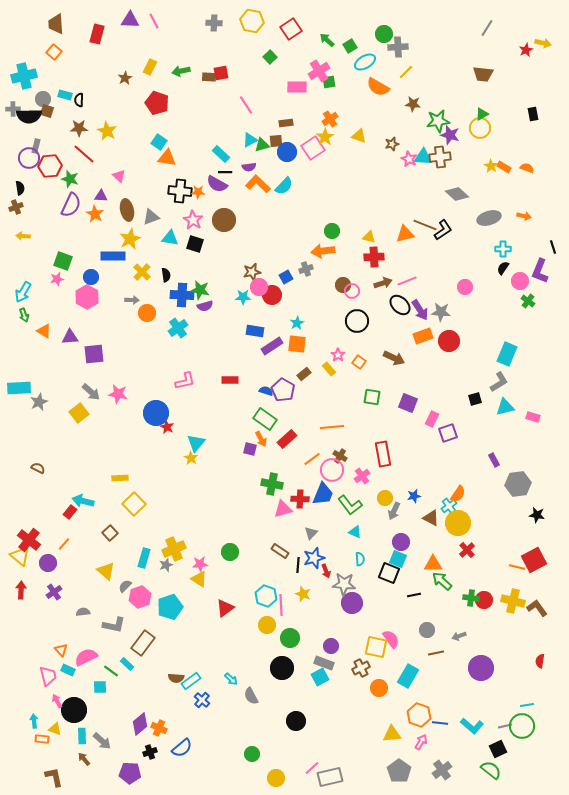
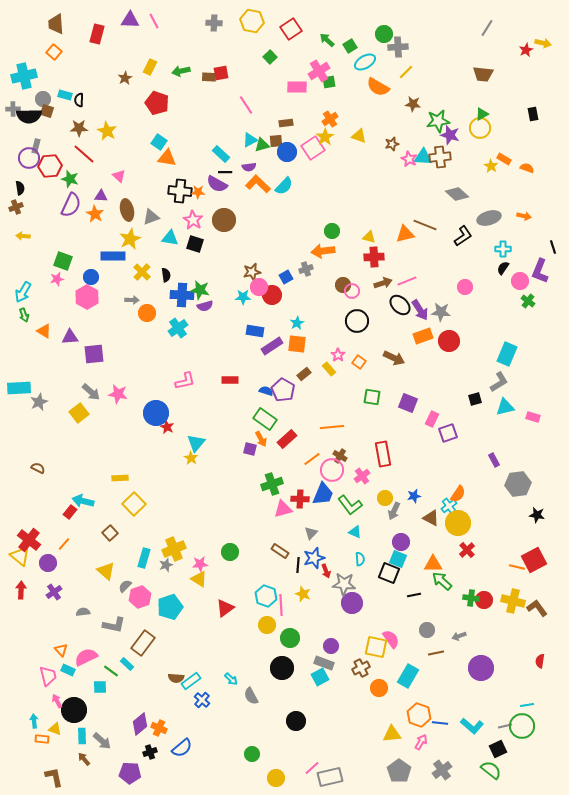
orange rectangle at (504, 167): moved 8 px up
black L-shape at (443, 230): moved 20 px right, 6 px down
green cross at (272, 484): rotated 30 degrees counterclockwise
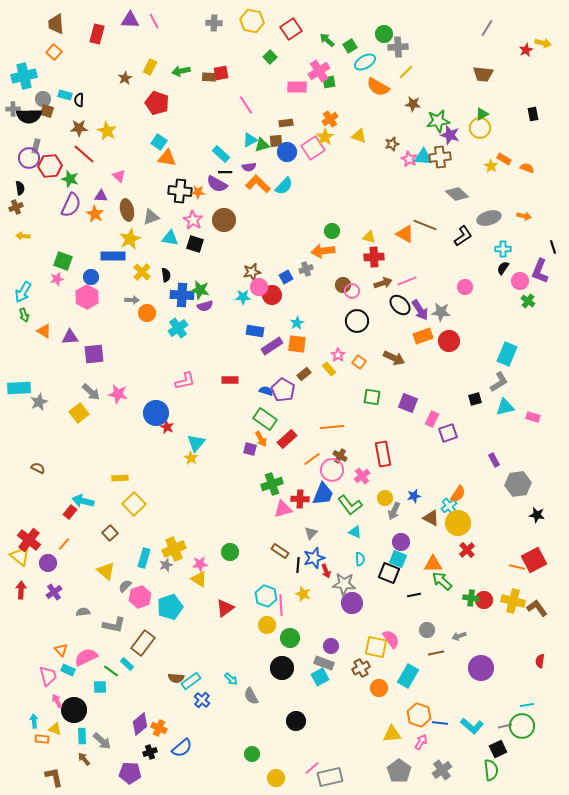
orange triangle at (405, 234): rotated 42 degrees clockwise
green semicircle at (491, 770): rotated 45 degrees clockwise
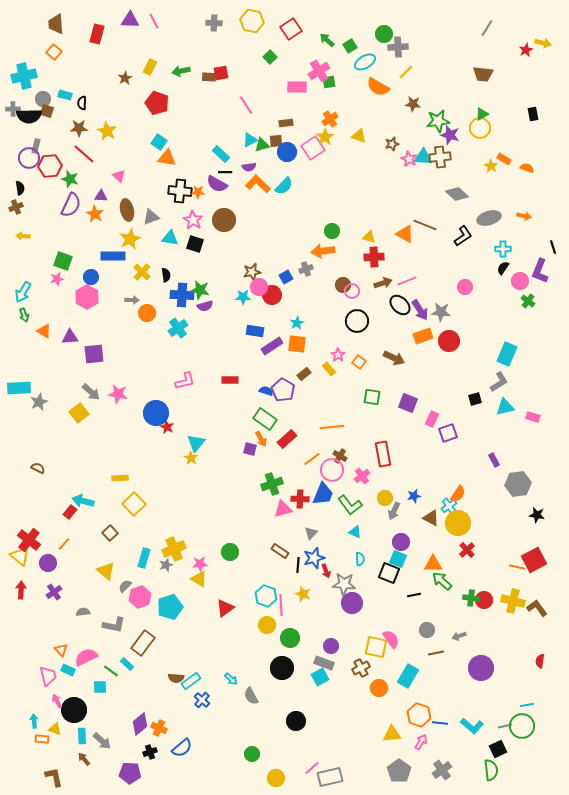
black semicircle at (79, 100): moved 3 px right, 3 px down
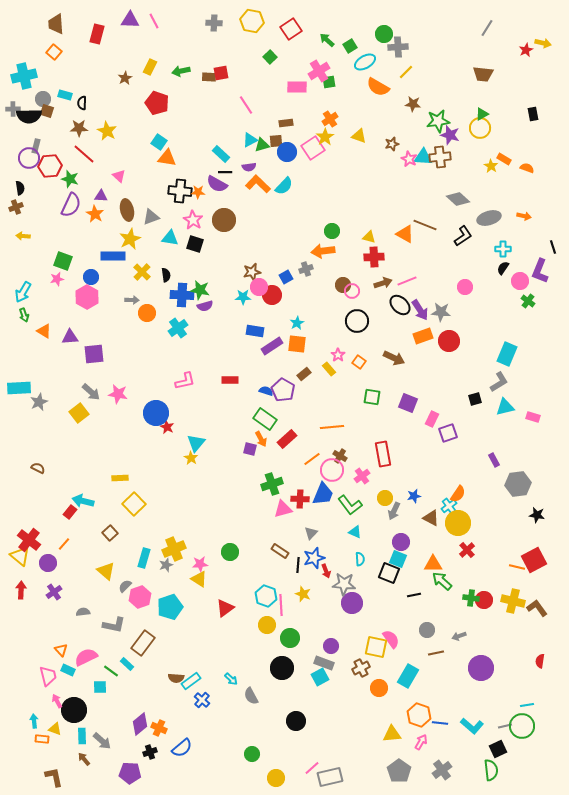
gray diamond at (457, 194): moved 1 px right, 5 px down
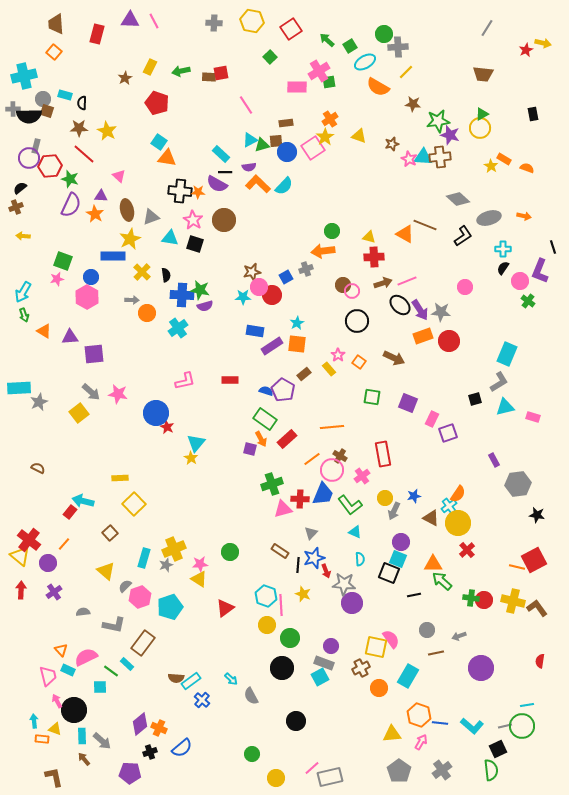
black semicircle at (20, 188): rotated 120 degrees counterclockwise
